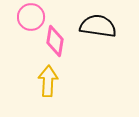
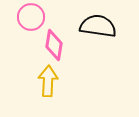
pink diamond: moved 1 px left, 4 px down
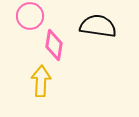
pink circle: moved 1 px left, 1 px up
yellow arrow: moved 7 px left
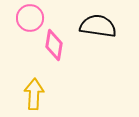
pink circle: moved 2 px down
yellow arrow: moved 7 px left, 13 px down
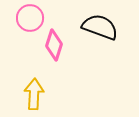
black semicircle: moved 2 px right, 1 px down; rotated 12 degrees clockwise
pink diamond: rotated 8 degrees clockwise
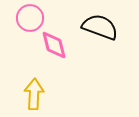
pink diamond: rotated 32 degrees counterclockwise
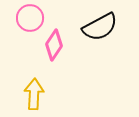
black semicircle: rotated 132 degrees clockwise
pink diamond: rotated 48 degrees clockwise
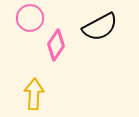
pink diamond: moved 2 px right
